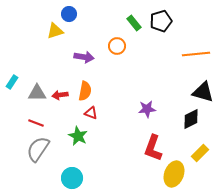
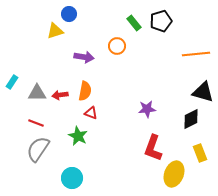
yellow rectangle: rotated 66 degrees counterclockwise
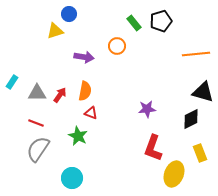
red arrow: rotated 133 degrees clockwise
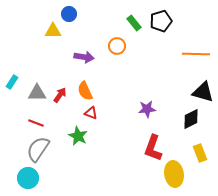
yellow triangle: moved 2 px left; rotated 18 degrees clockwise
orange line: rotated 8 degrees clockwise
orange semicircle: rotated 144 degrees clockwise
yellow ellipse: rotated 30 degrees counterclockwise
cyan circle: moved 44 px left
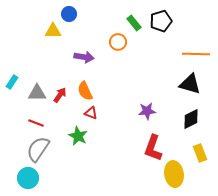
orange circle: moved 1 px right, 4 px up
black triangle: moved 13 px left, 8 px up
purple star: moved 2 px down
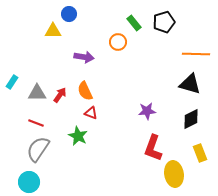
black pentagon: moved 3 px right, 1 px down
cyan circle: moved 1 px right, 4 px down
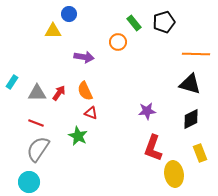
red arrow: moved 1 px left, 2 px up
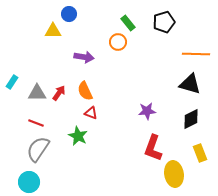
green rectangle: moved 6 px left
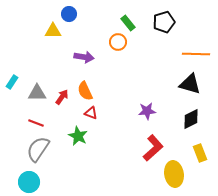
red arrow: moved 3 px right, 4 px down
red L-shape: rotated 152 degrees counterclockwise
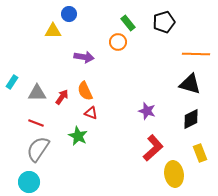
purple star: rotated 24 degrees clockwise
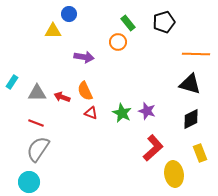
red arrow: rotated 105 degrees counterclockwise
green star: moved 44 px right, 23 px up
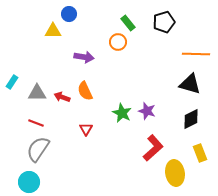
red triangle: moved 5 px left, 16 px down; rotated 40 degrees clockwise
yellow ellipse: moved 1 px right, 1 px up
